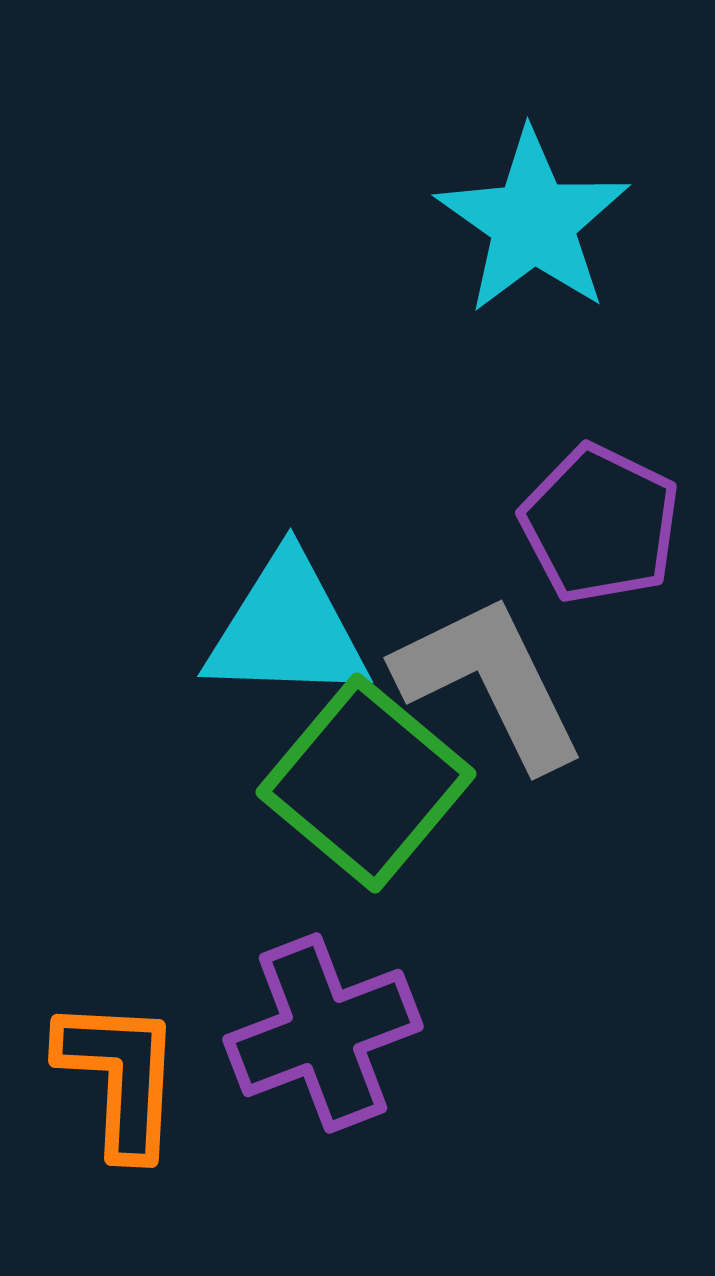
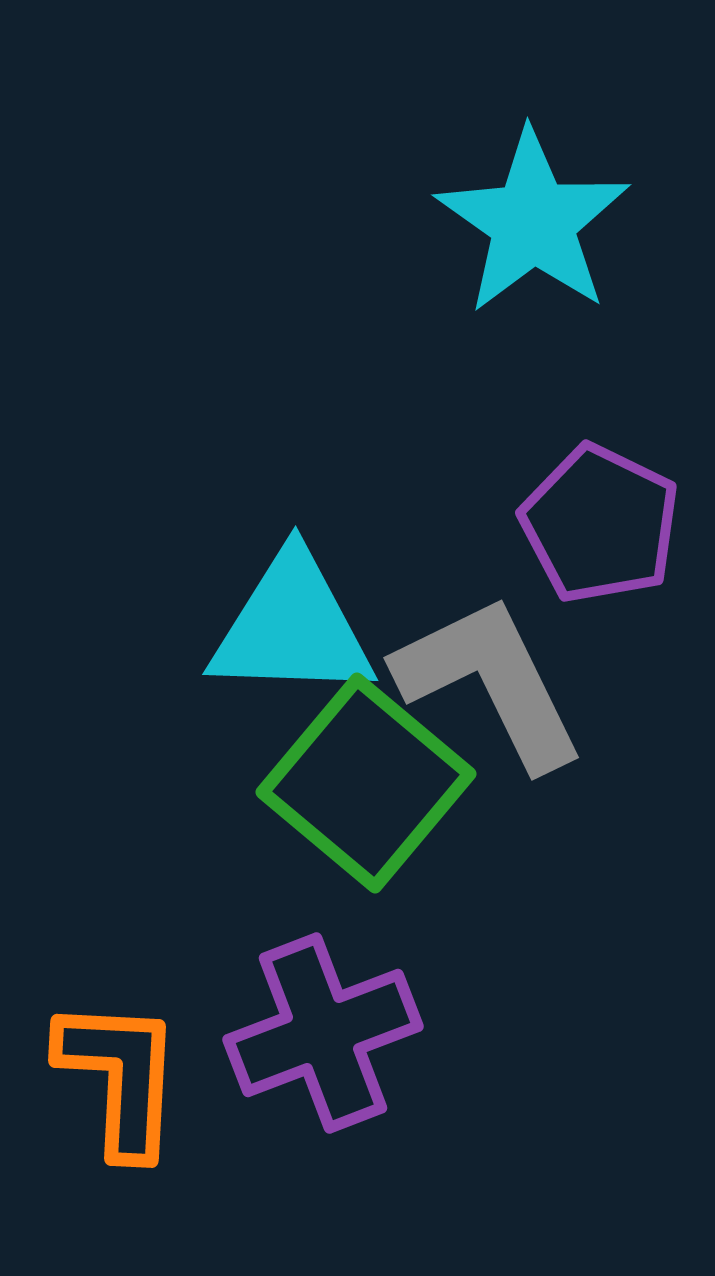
cyan triangle: moved 5 px right, 2 px up
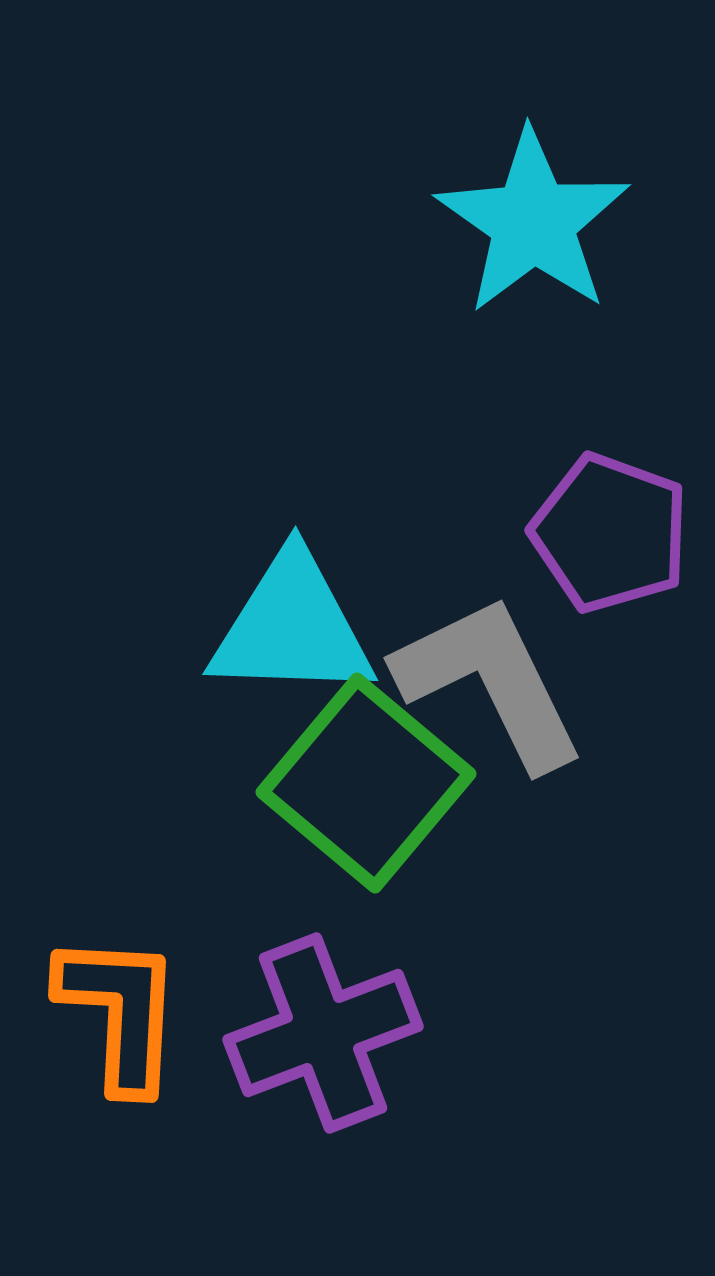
purple pentagon: moved 10 px right, 9 px down; rotated 6 degrees counterclockwise
orange L-shape: moved 65 px up
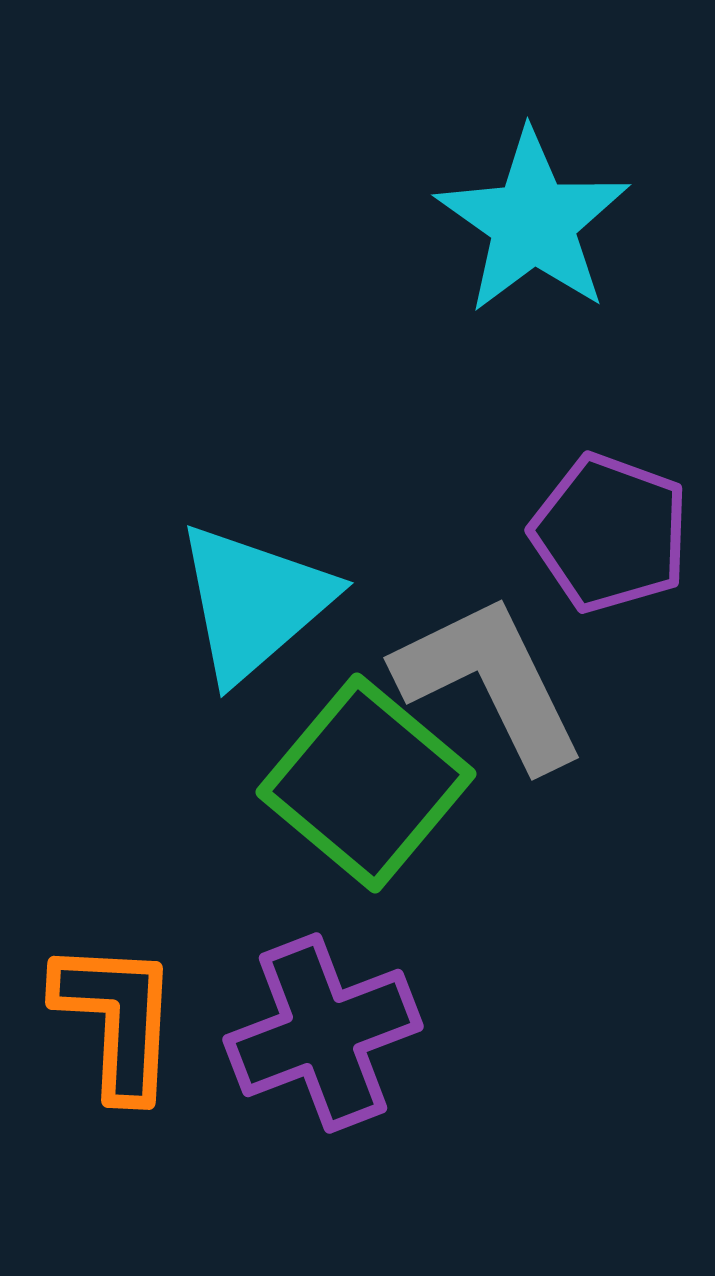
cyan triangle: moved 38 px left, 25 px up; rotated 43 degrees counterclockwise
orange L-shape: moved 3 px left, 7 px down
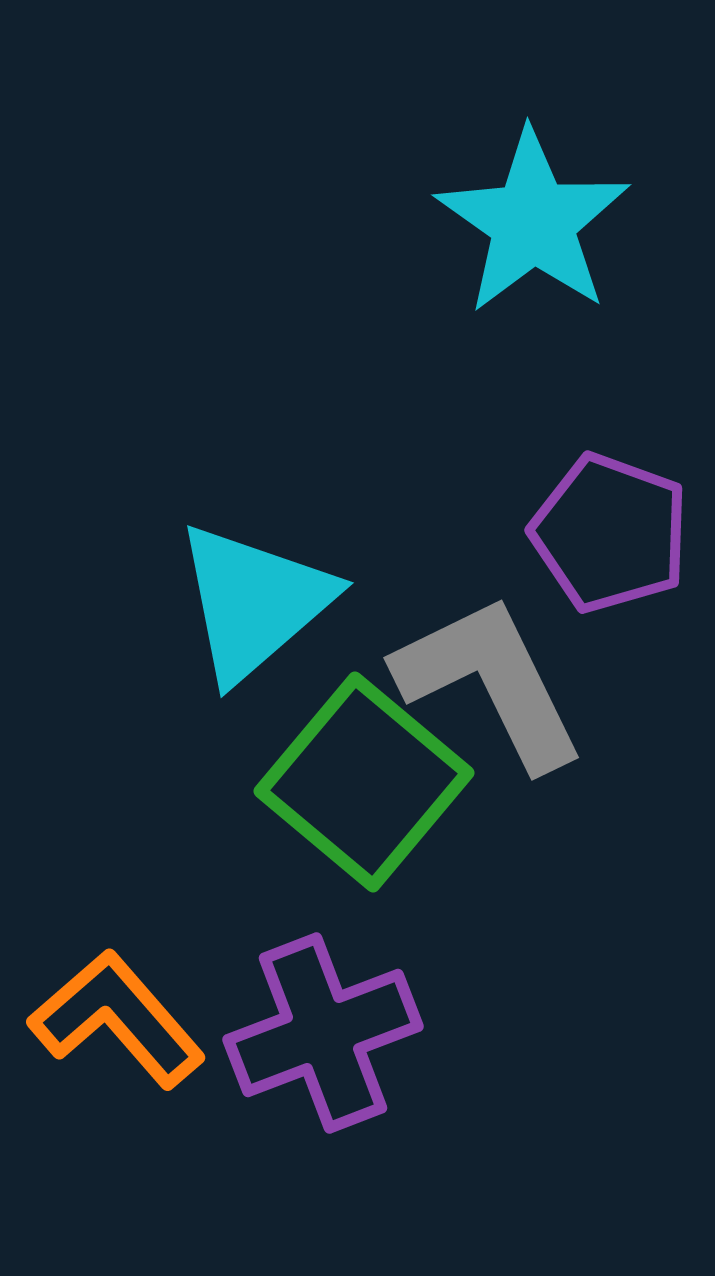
green square: moved 2 px left, 1 px up
orange L-shape: rotated 44 degrees counterclockwise
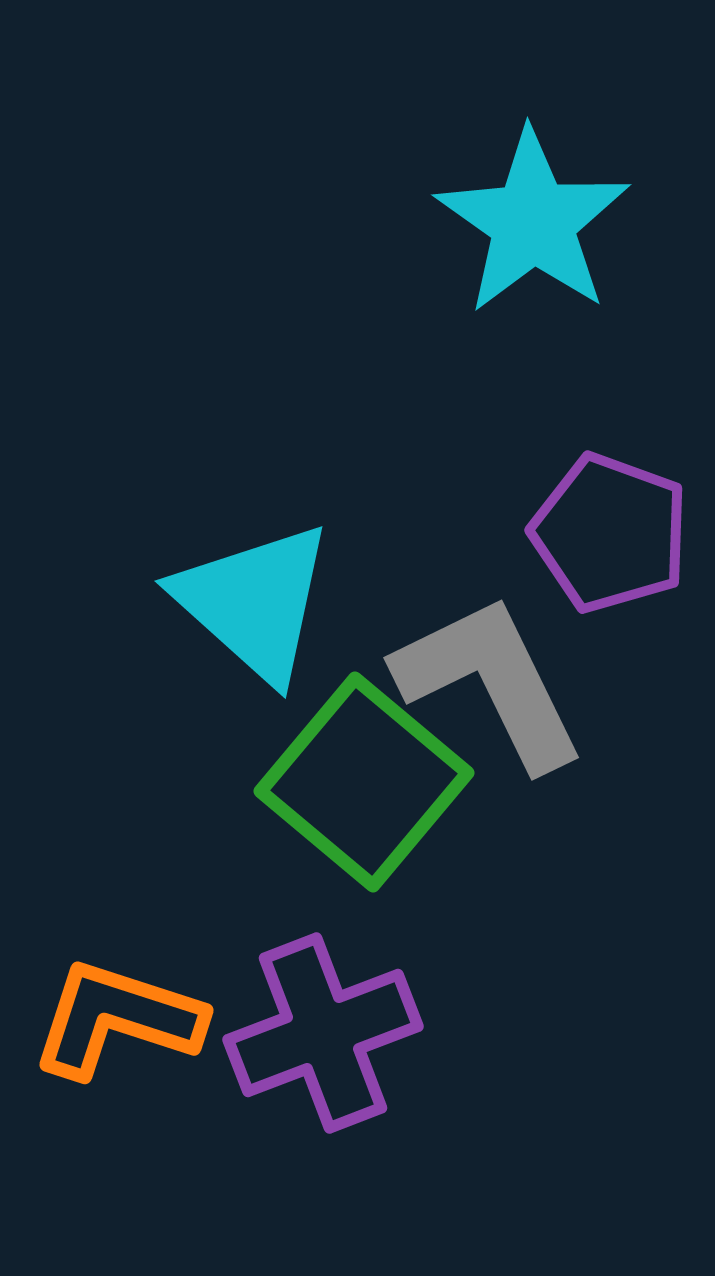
cyan triangle: rotated 37 degrees counterclockwise
orange L-shape: rotated 31 degrees counterclockwise
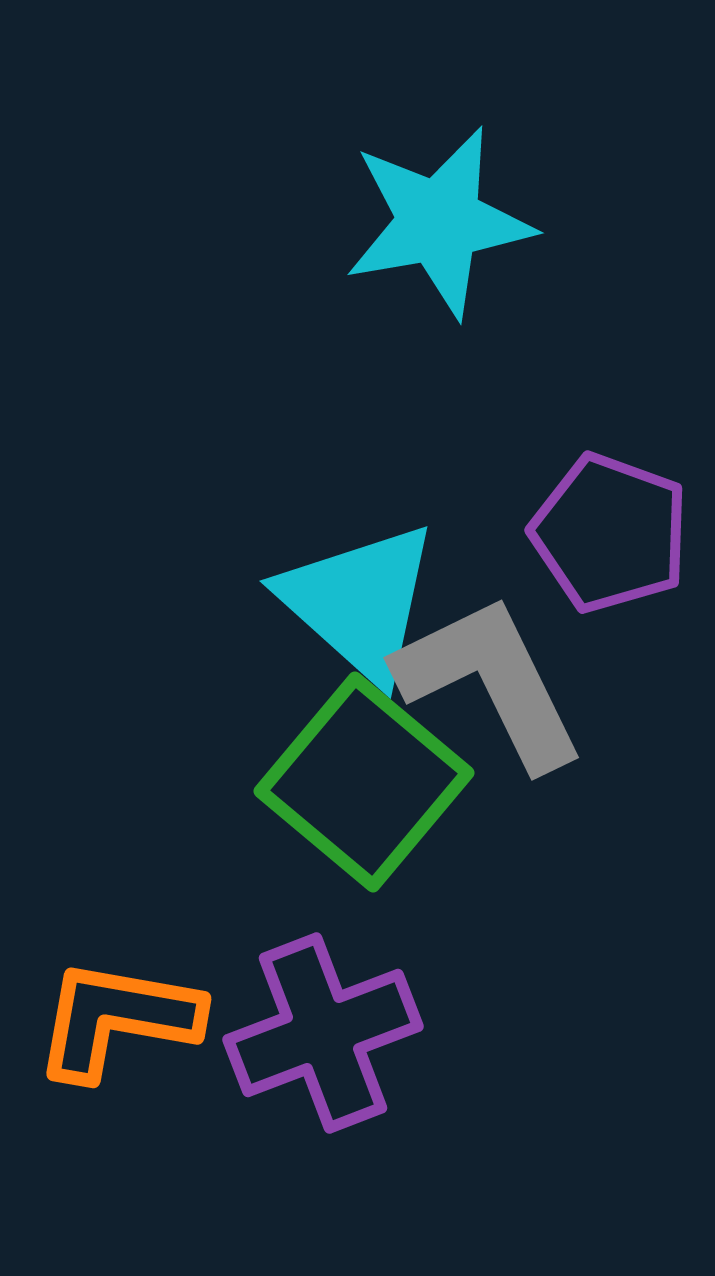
cyan star: moved 94 px left; rotated 27 degrees clockwise
cyan triangle: moved 105 px right
orange L-shape: rotated 8 degrees counterclockwise
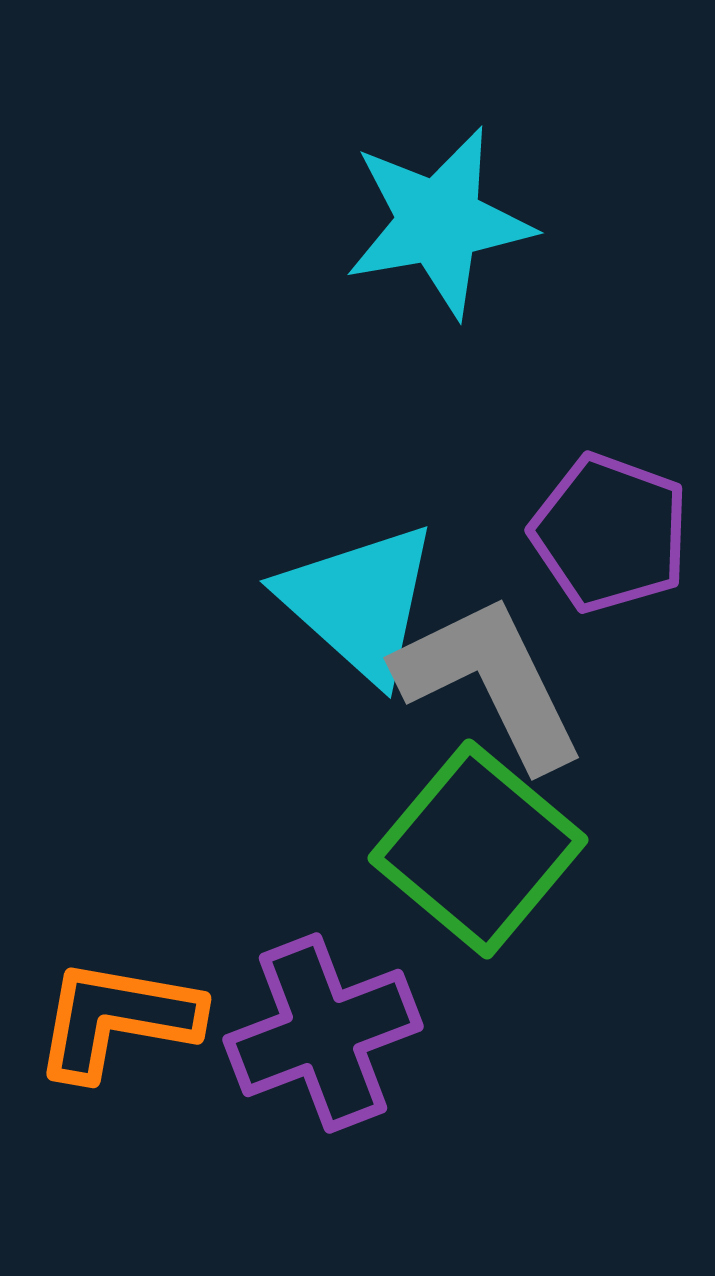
green square: moved 114 px right, 67 px down
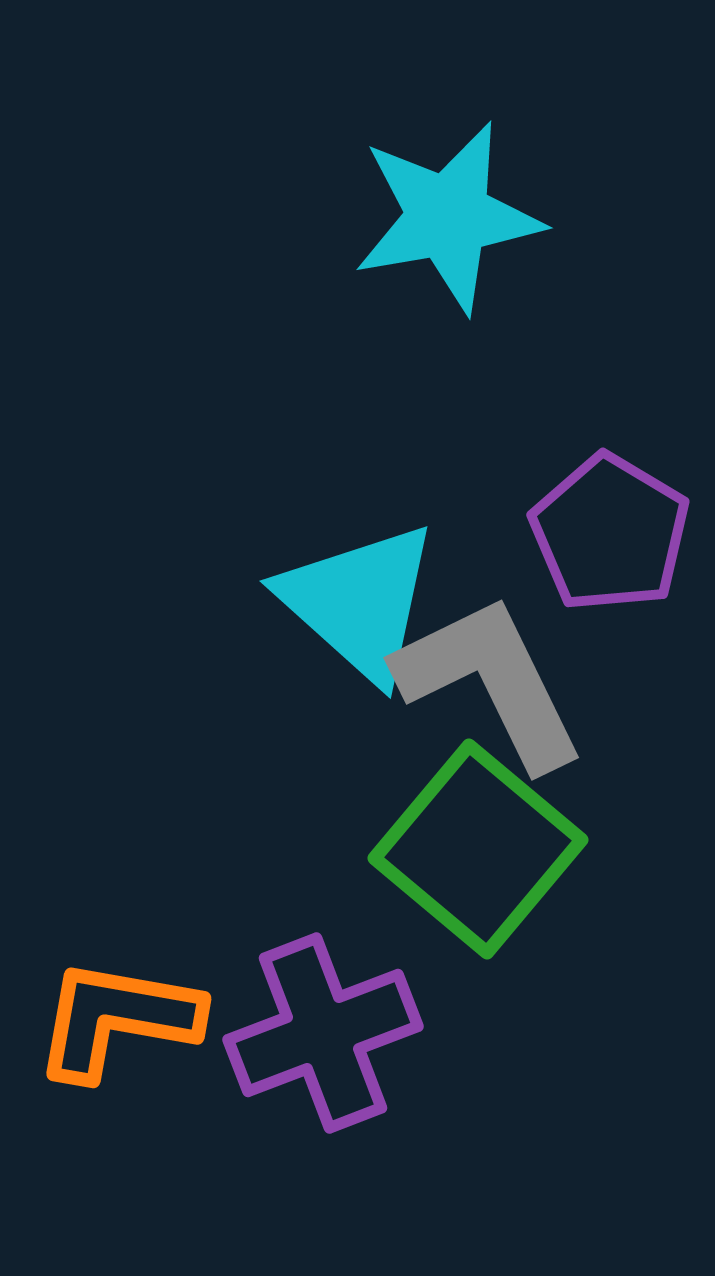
cyan star: moved 9 px right, 5 px up
purple pentagon: rotated 11 degrees clockwise
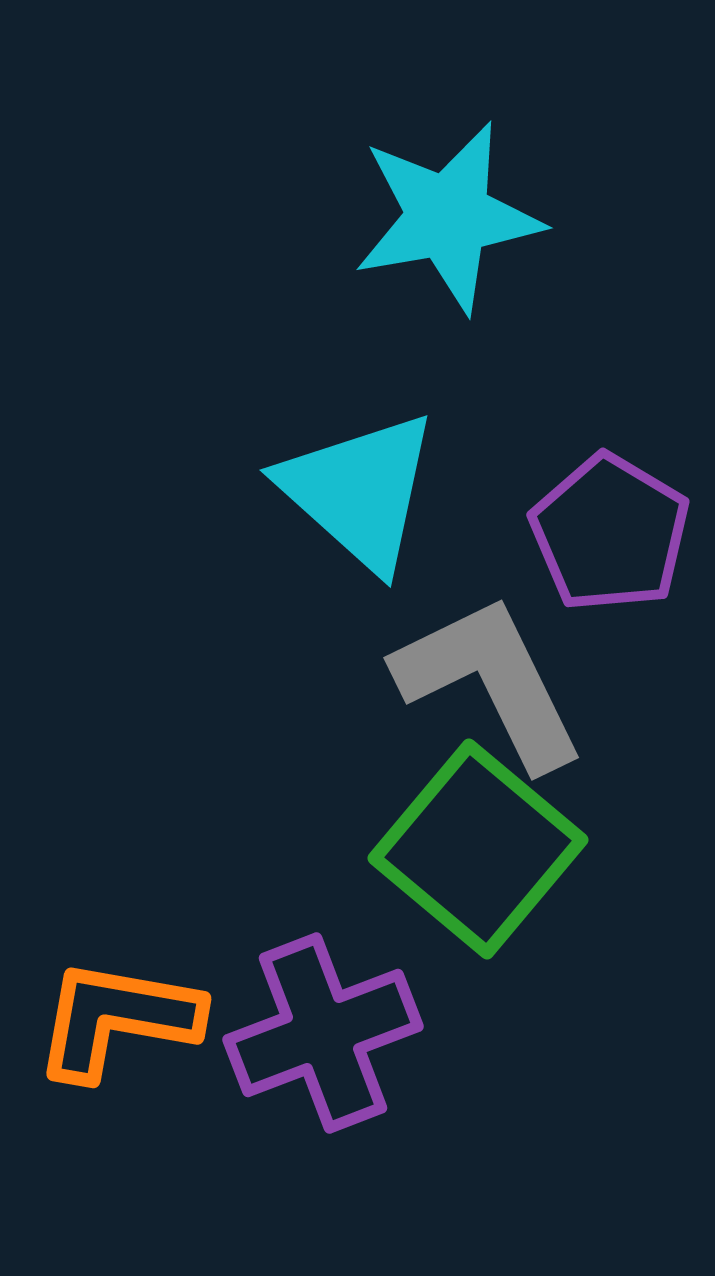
cyan triangle: moved 111 px up
